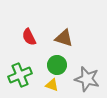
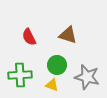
brown triangle: moved 4 px right, 3 px up
green cross: rotated 20 degrees clockwise
gray star: moved 2 px up
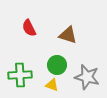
red semicircle: moved 9 px up
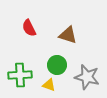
yellow triangle: moved 3 px left
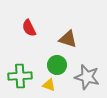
brown triangle: moved 4 px down
green cross: moved 1 px down
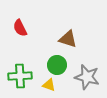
red semicircle: moved 9 px left
